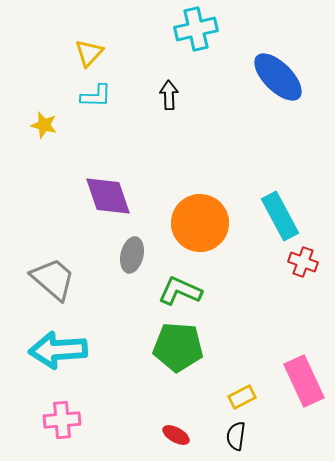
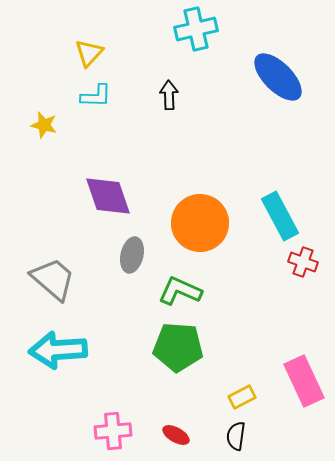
pink cross: moved 51 px right, 11 px down
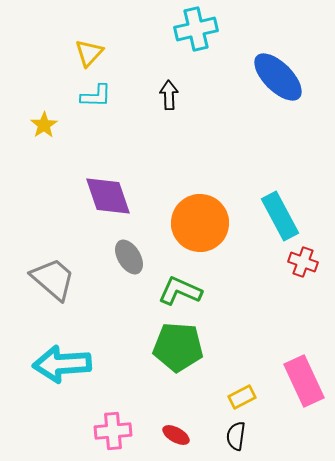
yellow star: rotated 24 degrees clockwise
gray ellipse: moved 3 px left, 2 px down; rotated 44 degrees counterclockwise
cyan arrow: moved 4 px right, 14 px down
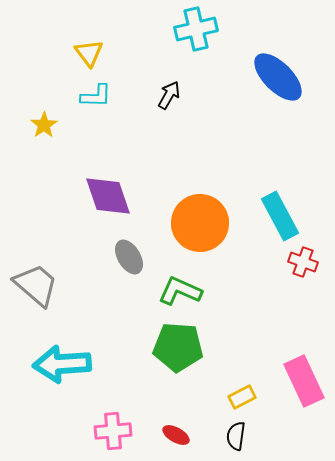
yellow triangle: rotated 20 degrees counterclockwise
black arrow: rotated 32 degrees clockwise
gray trapezoid: moved 17 px left, 6 px down
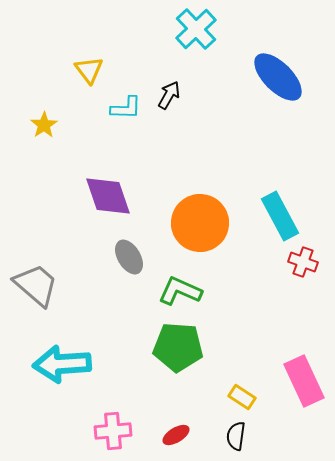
cyan cross: rotated 30 degrees counterclockwise
yellow triangle: moved 17 px down
cyan L-shape: moved 30 px right, 12 px down
yellow rectangle: rotated 60 degrees clockwise
red ellipse: rotated 60 degrees counterclockwise
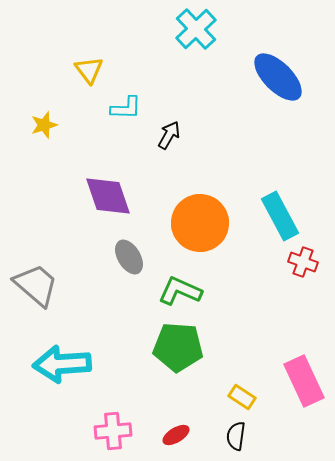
black arrow: moved 40 px down
yellow star: rotated 16 degrees clockwise
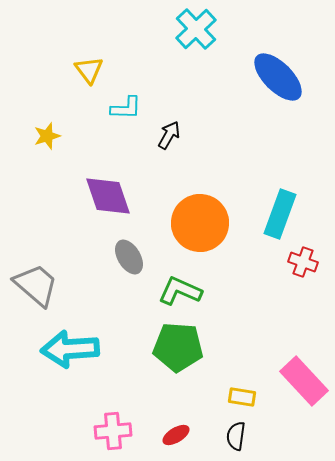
yellow star: moved 3 px right, 11 px down
cyan rectangle: moved 2 px up; rotated 48 degrees clockwise
cyan arrow: moved 8 px right, 15 px up
pink rectangle: rotated 18 degrees counterclockwise
yellow rectangle: rotated 24 degrees counterclockwise
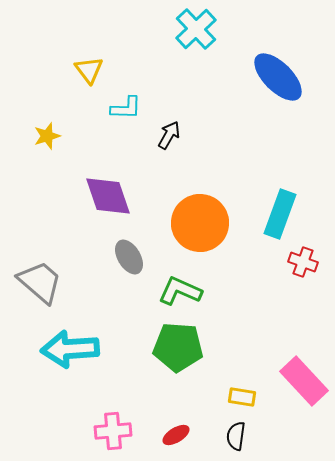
gray trapezoid: moved 4 px right, 3 px up
